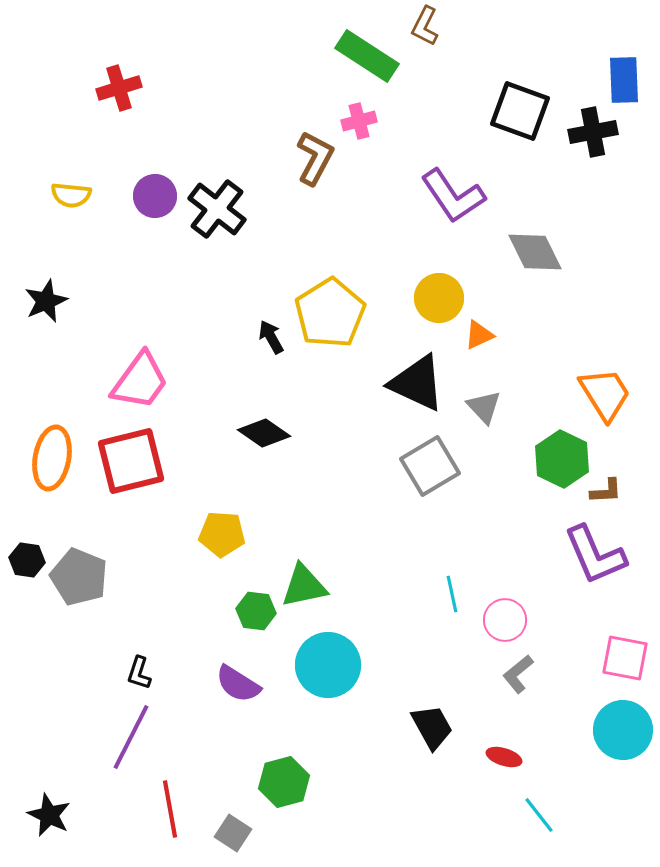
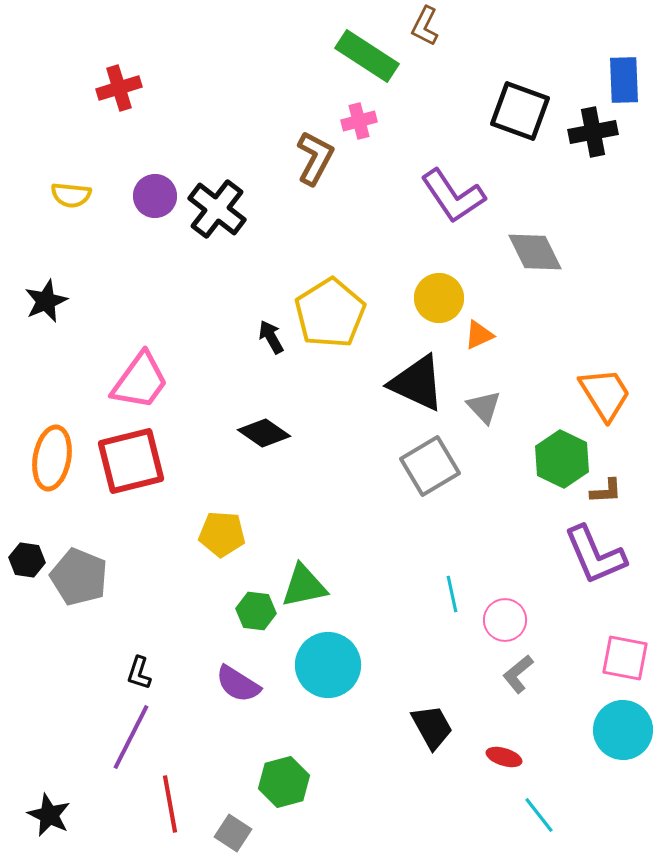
red line at (170, 809): moved 5 px up
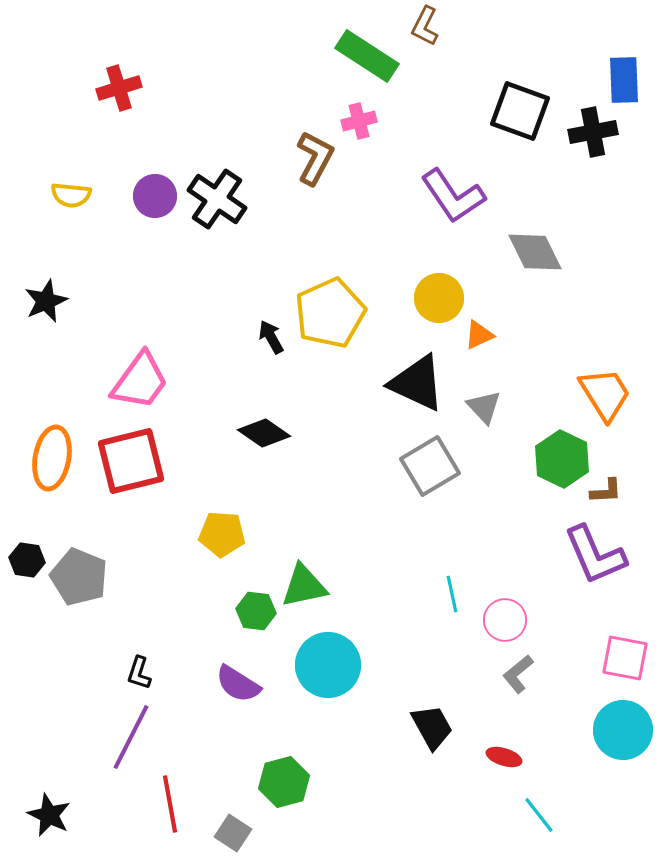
black cross at (217, 209): moved 10 px up; rotated 4 degrees counterclockwise
yellow pentagon at (330, 313): rotated 8 degrees clockwise
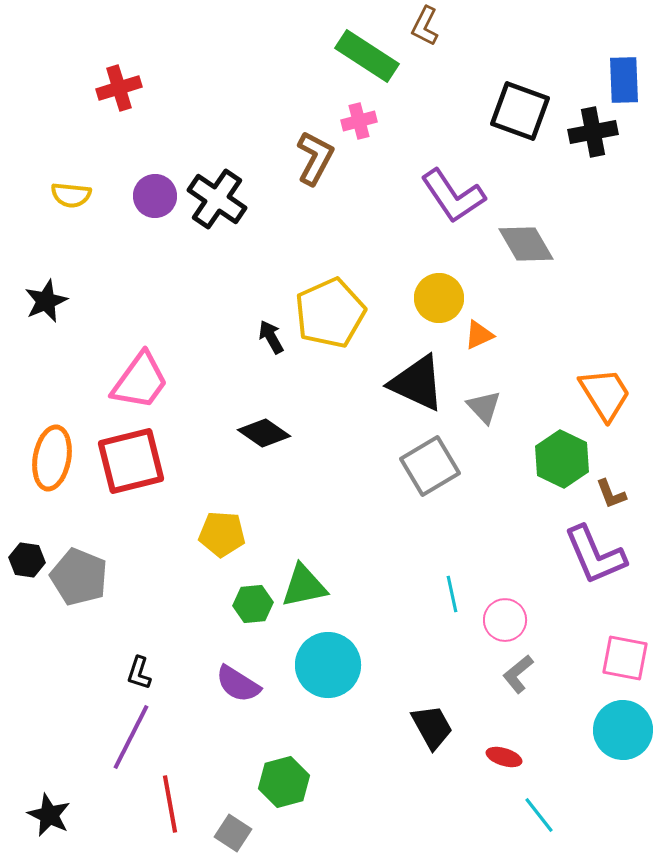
gray diamond at (535, 252): moved 9 px left, 8 px up; rotated 4 degrees counterclockwise
brown L-shape at (606, 491): moved 5 px right, 3 px down; rotated 72 degrees clockwise
green hexagon at (256, 611): moved 3 px left, 7 px up; rotated 12 degrees counterclockwise
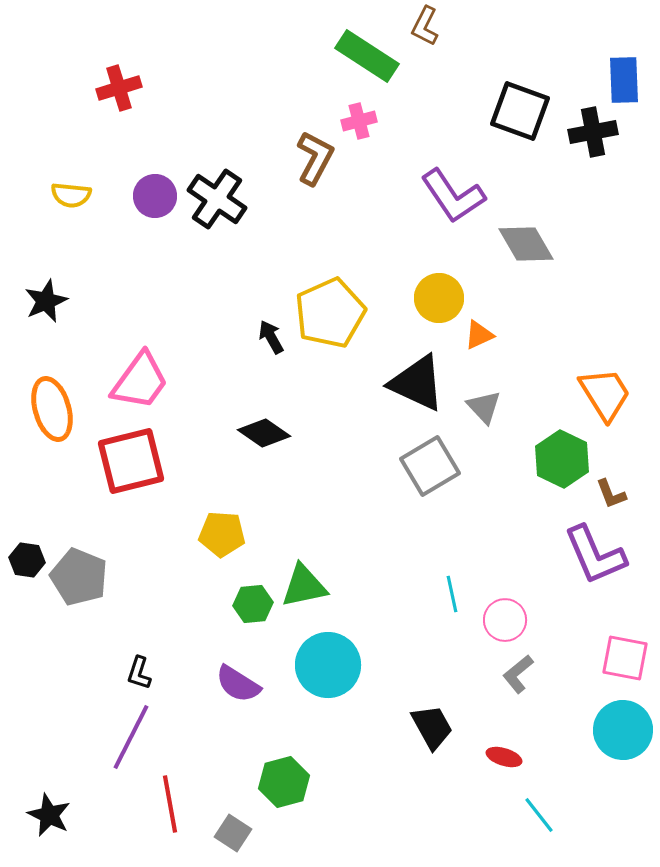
orange ellipse at (52, 458): moved 49 px up; rotated 26 degrees counterclockwise
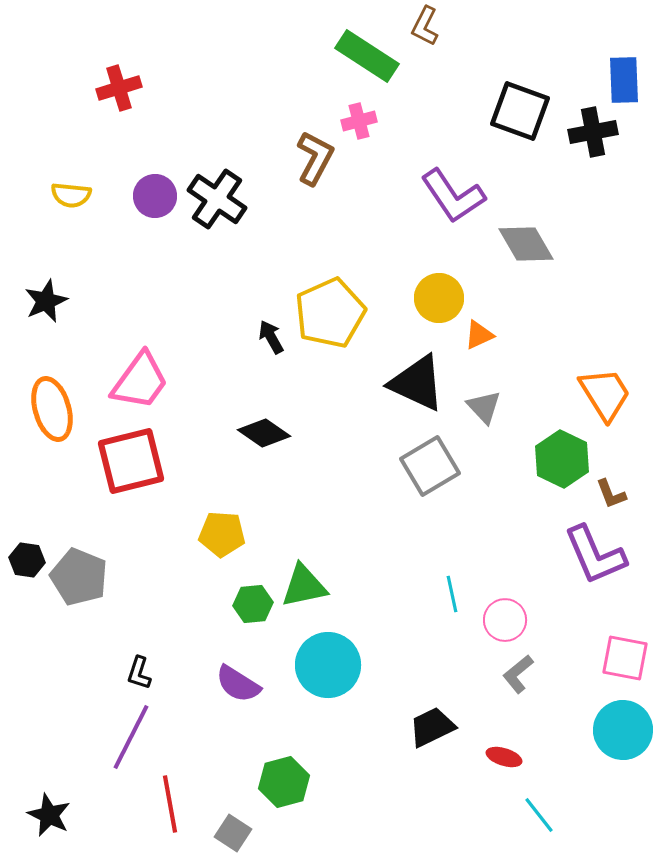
black trapezoid at (432, 727): rotated 87 degrees counterclockwise
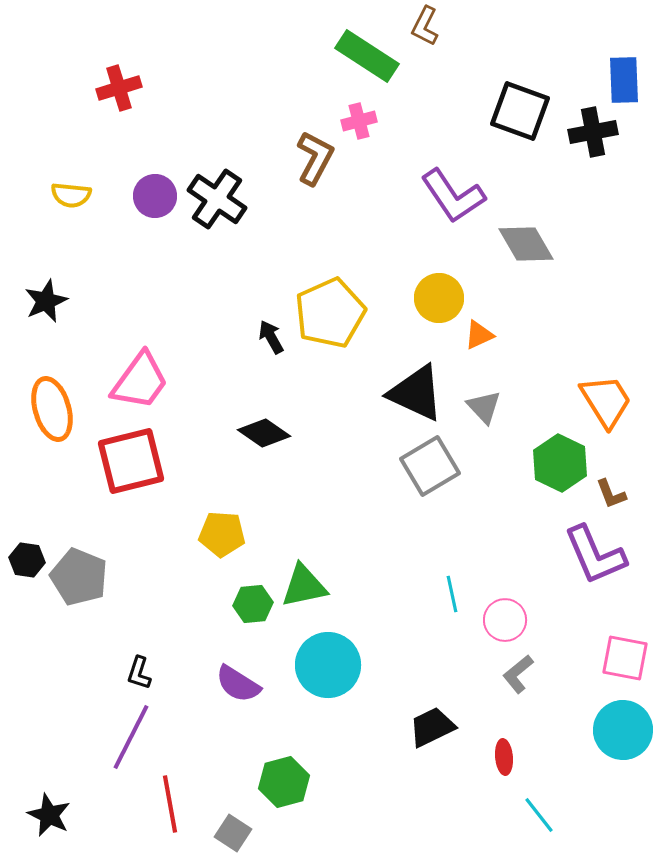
black triangle at (417, 383): moved 1 px left, 10 px down
orange trapezoid at (605, 394): moved 1 px right, 7 px down
green hexagon at (562, 459): moved 2 px left, 4 px down
red ellipse at (504, 757): rotated 68 degrees clockwise
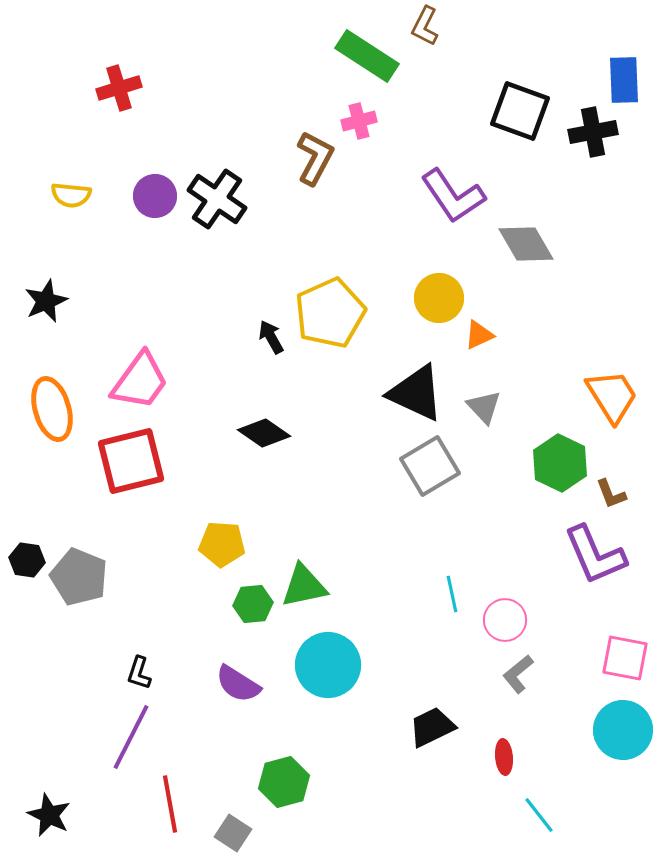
orange trapezoid at (606, 401): moved 6 px right, 5 px up
yellow pentagon at (222, 534): moved 10 px down
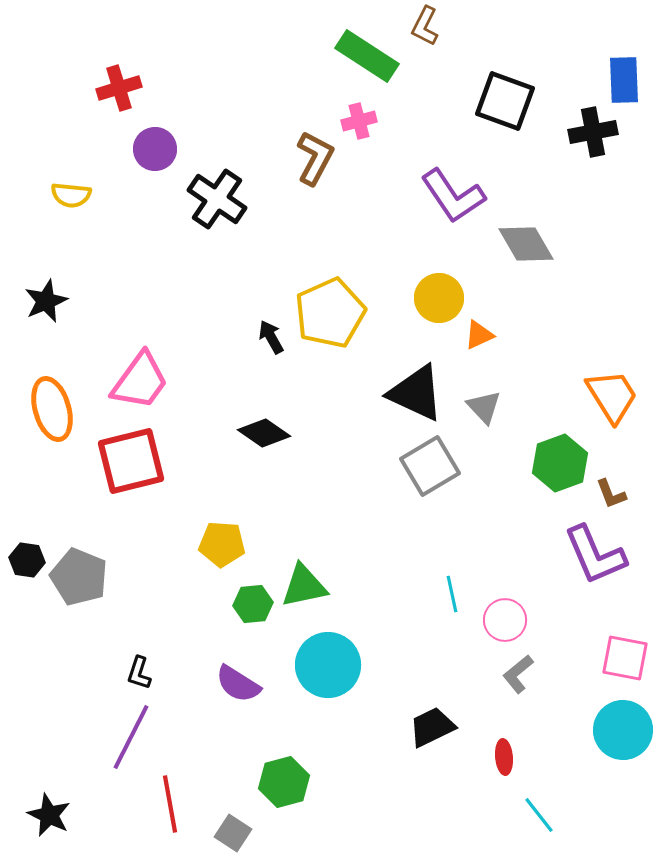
black square at (520, 111): moved 15 px left, 10 px up
purple circle at (155, 196): moved 47 px up
green hexagon at (560, 463): rotated 14 degrees clockwise
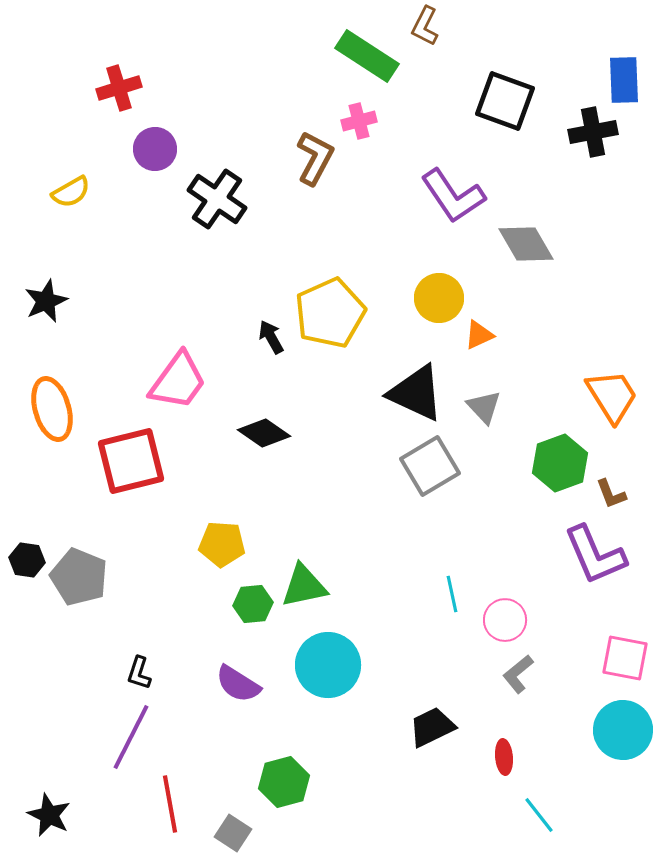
yellow semicircle at (71, 195): moved 3 px up; rotated 36 degrees counterclockwise
pink trapezoid at (140, 381): moved 38 px right
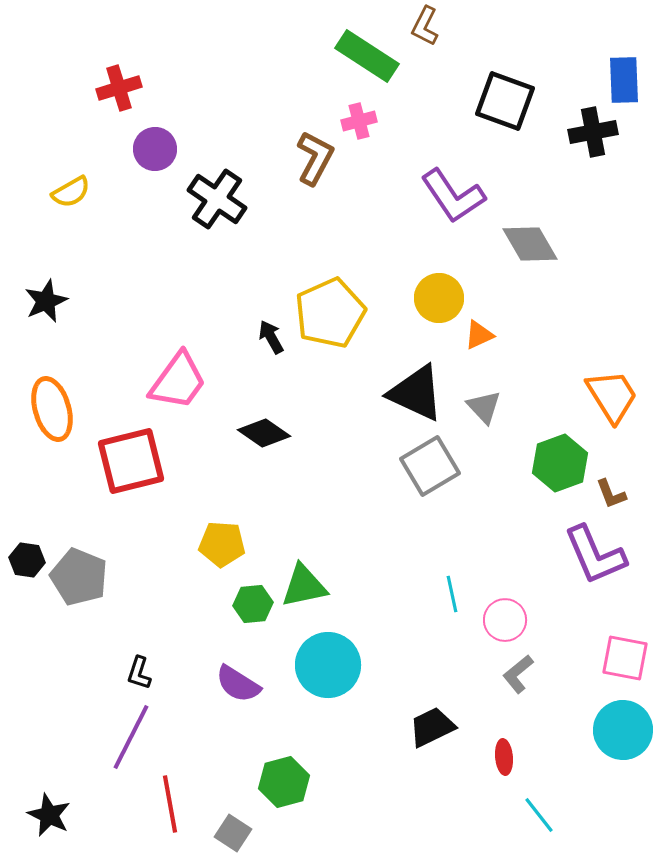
gray diamond at (526, 244): moved 4 px right
